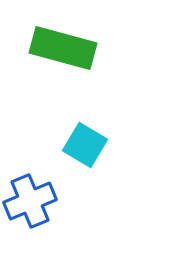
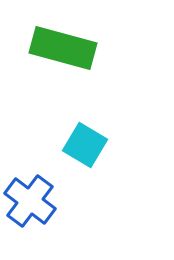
blue cross: rotated 30 degrees counterclockwise
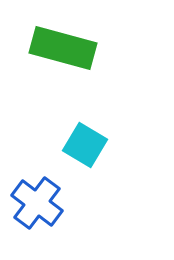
blue cross: moved 7 px right, 2 px down
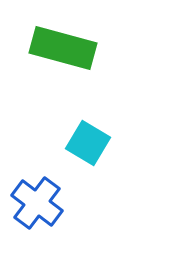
cyan square: moved 3 px right, 2 px up
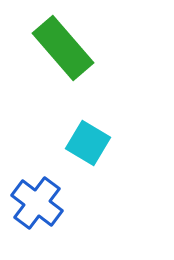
green rectangle: rotated 34 degrees clockwise
